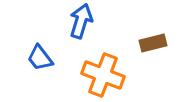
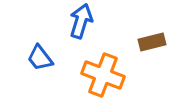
brown rectangle: moved 1 px left, 1 px up
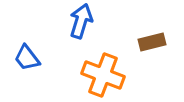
blue trapezoid: moved 13 px left
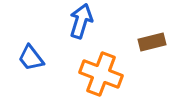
blue trapezoid: moved 4 px right
orange cross: moved 2 px left, 1 px up
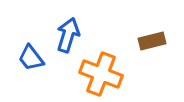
blue arrow: moved 13 px left, 14 px down
brown rectangle: moved 1 px up
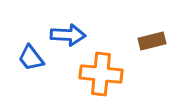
blue arrow: rotated 76 degrees clockwise
orange cross: rotated 15 degrees counterclockwise
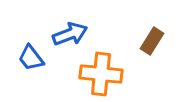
blue arrow: moved 2 px right, 1 px up; rotated 24 degrees counterclockwise
brown rectangle: rotated 44 degrees counterclockwise
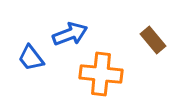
brown rectangle: moved 1 px right, 1 px up; rotated 72 degrees counterclockwise
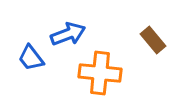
blue arrow: moved 2 px left
orange cross: moved 1 px left, 1 px up
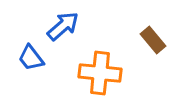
blue arrow: moved 5 px left, 8 px up; rotated 20 degrees counterclockwise
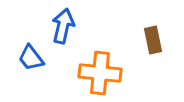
blue arrow: rotated 36 degrees counterclockwise
brown rectangle: rotated 28 degrees clockwise
